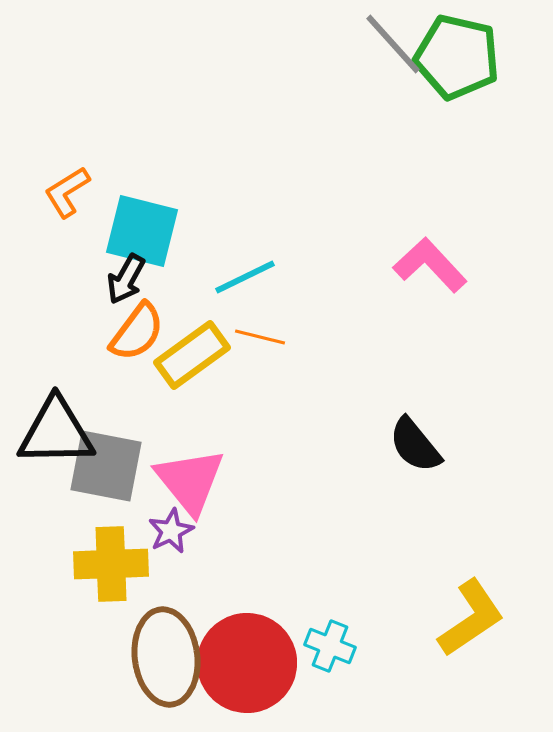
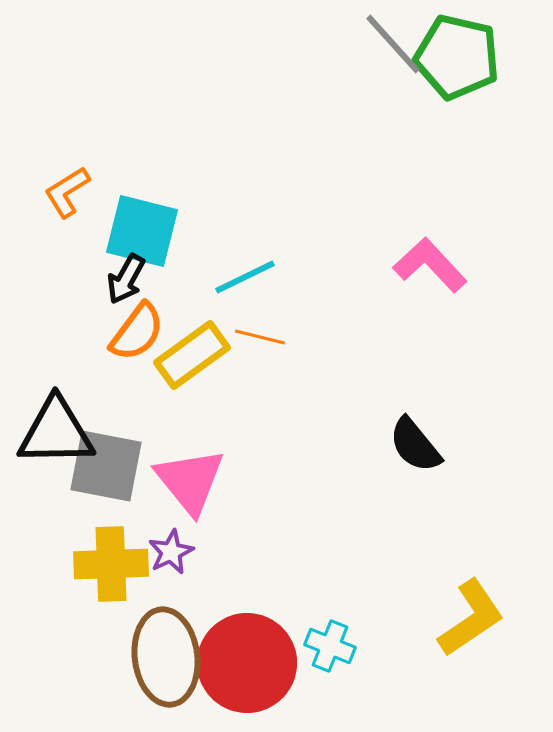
purple star: moved 21 px down
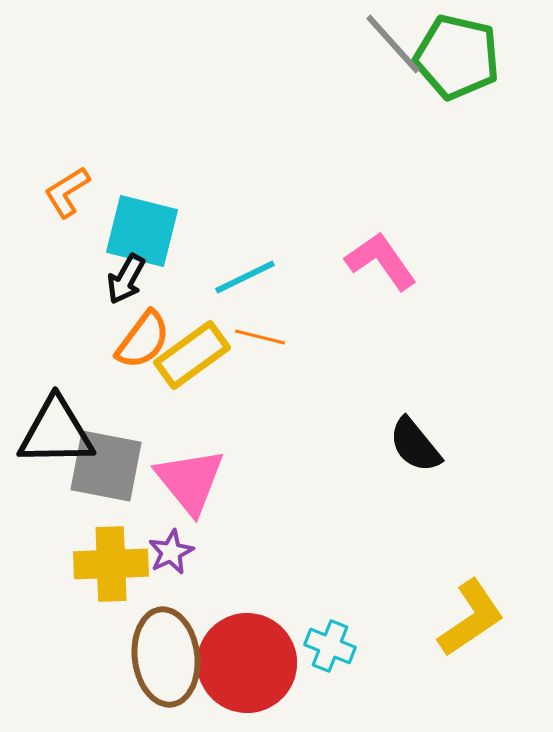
pink L-shape: moved 49 px left, 4 px up; rotated 8 degrees clockwise
orange semicircle: moved 6 px right, 8 px down
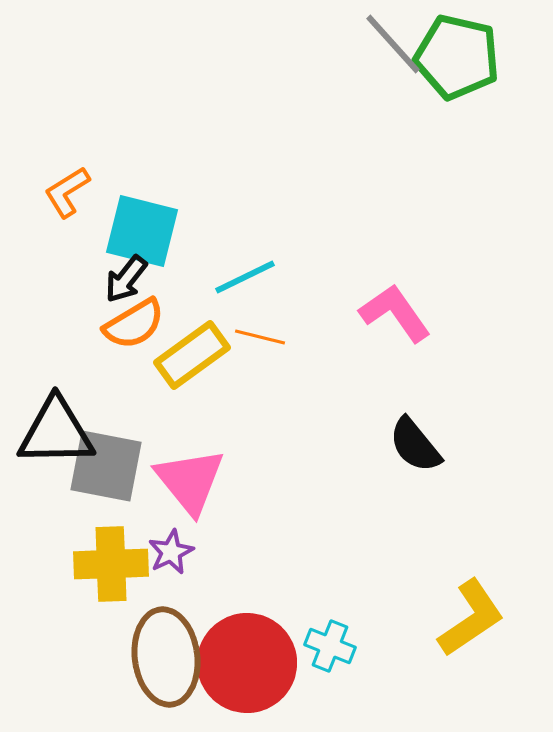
pink L-shape: moved 14 px right, 52 px down
black arrow: rotated 9 degrees clockwise
orange semicircle: moved 9 px left, 16 px up; rotated 22 degrees clockwise
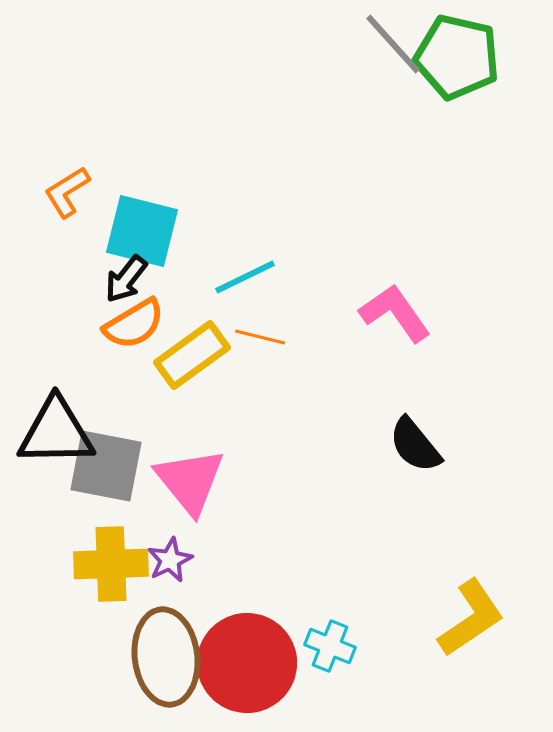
purple star: moved 1 px left, 8 px down
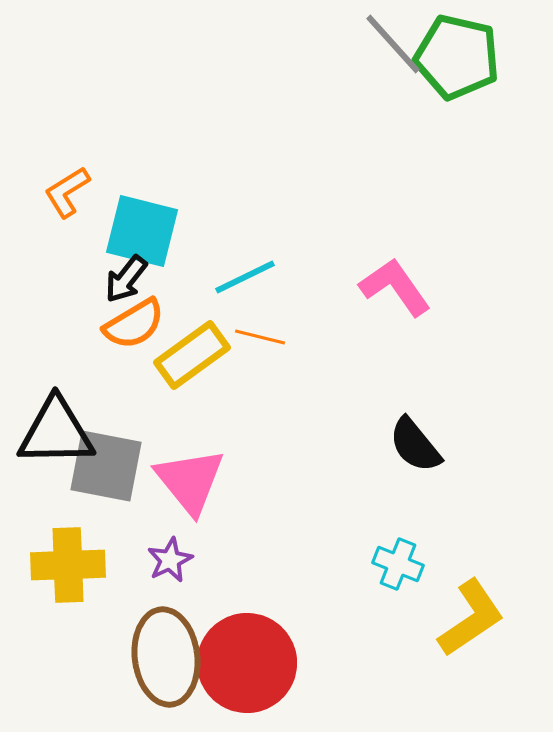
pink L-shape: moved 26 px up
yellow cross: moved 43 px left, 1 px down
cyan cross: moved 68 px right, 82 px up
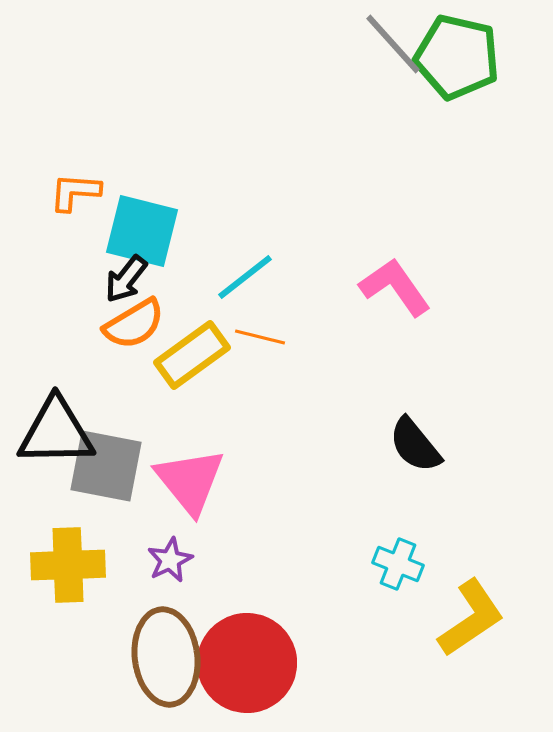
orange L-shape: moved 8 px right; rotated 36 degrees clockwise
cyan line: rotated 12 degrees counterclockwise
